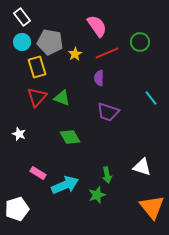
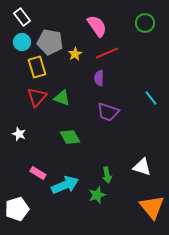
green circle: moved 5 px right, 19 px up
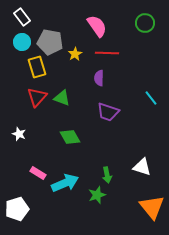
red line: rotated 25 degrees clockwise
cyan arrow: moved 2 px up
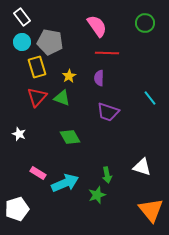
yellow star: moved 6 px left, 22 px down
cyan line: moved 1 px left
orange triangle: moved 1 px left, 3 px down
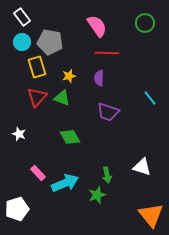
yellow star: rotated 16 degrees clockwise
pink rectangle: rotated 14 degrees clockwise
orange triangle: moved 5 px down
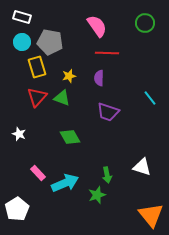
white rectangle: rotated 36 degrees counterclockwise
white pentagon: rotated 15 degrees counterclockwise
